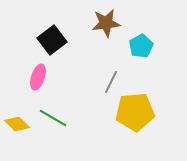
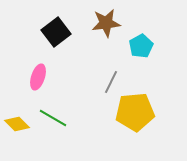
black square: moved 4 px right, 8 px up
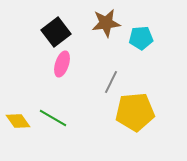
cyan pentagon: moved 8 px up; rotated 25 degrees clockwise
pink ellipse: moved 24 px right, 13 px up
yellow diamond: moved 1 px right, 3 px up; rotated 10 degrees clockwise
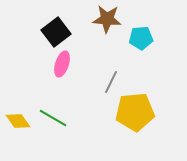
brown star: moved 1 px right, 4 px up; rotated 12 degrees clockwise
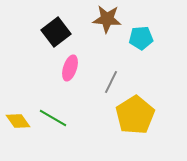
pink ellipse: moved 8 px right, 4 px down
yellow pentagon: moved 3 px down; rotated 27 degrees counterclockwise
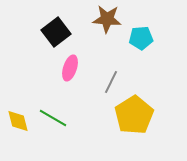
yellow pentagon: moved 1 px left
yellow diamond: rotated 20 degrees clockwise
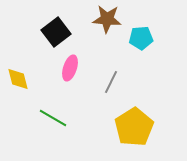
yellow pentagon: moved 12 px down
yellow diamond: moved 42 px up
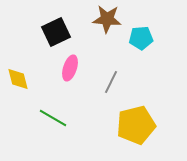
black square: rotated 12 degrees clockwise
yellow pentagon: moved 2 px right, 2 px up; rotated 18 degrees clockwise
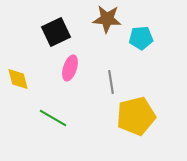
gray line: rotated 35 degrees counterclockwise
yellow pentagon: moved 9 px up
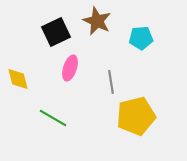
brown star: moved 10 px left, 2 px down; rotated 20 degrees clockwise
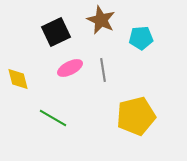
brown star: moved 4 px right, 1 px up
pink ellipse: rotated 45 degrees clockwise
gray line: moved 8 px left, 12 px up
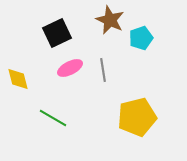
brown star: moved 9 px right
black square: moved 1 px right, 1 px down
cyan pentagon: rotated 15 degrees counterclockwise
yellow pentagon: moved 1 px right, 1 px down
